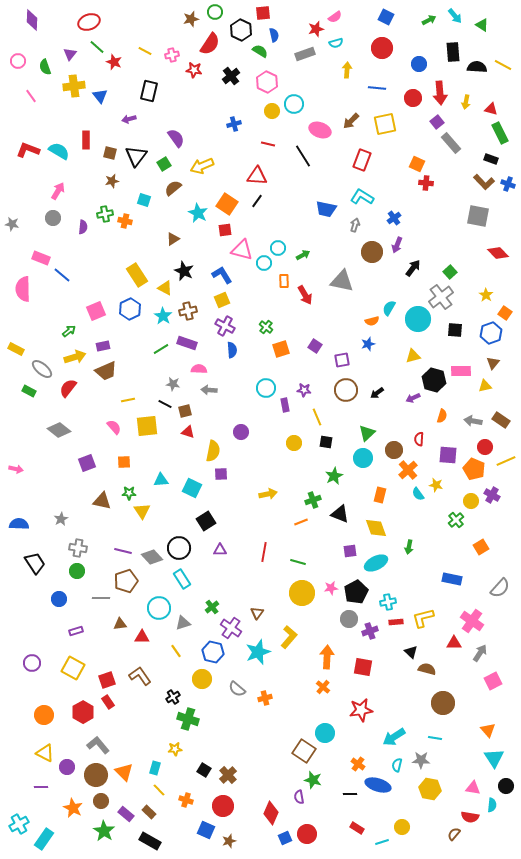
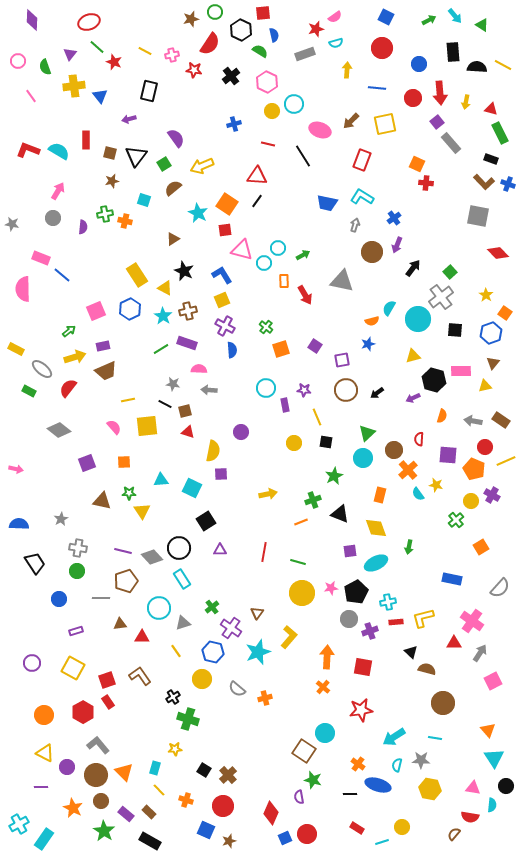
blue trapezoid at (326, 209): moved 1 px right, 6 px up
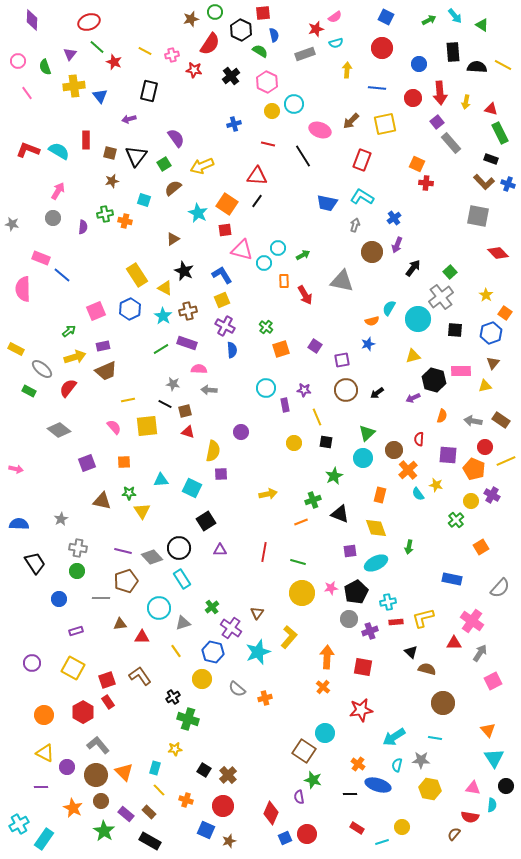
pink line at (31, 96): moved 4 px left, 3 px up
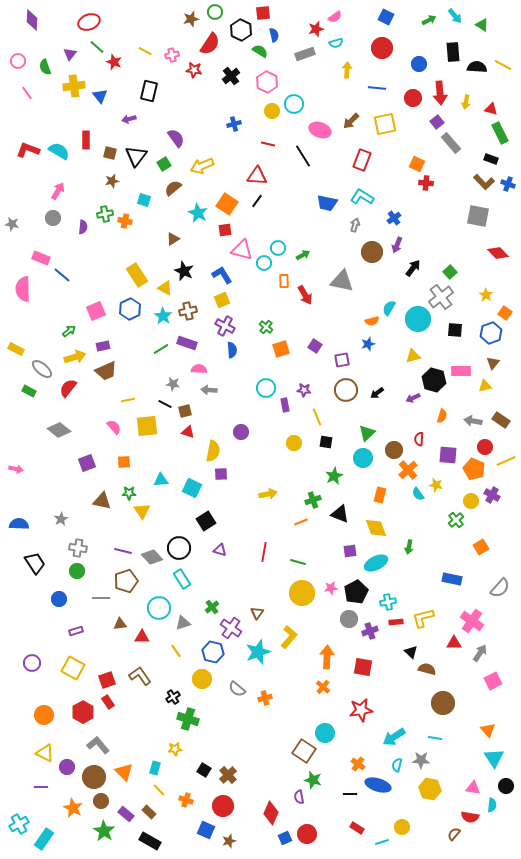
purple triangle at (220, 550): rotated 16 degrees clockwise
brown circle at (96, 775): moved 2 px left, 2 px down
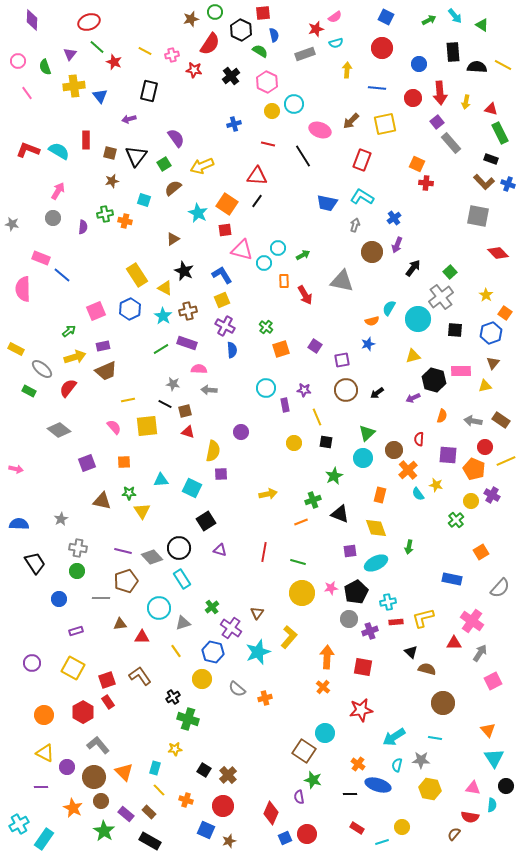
orange square at (481, 547): moved 5 px down
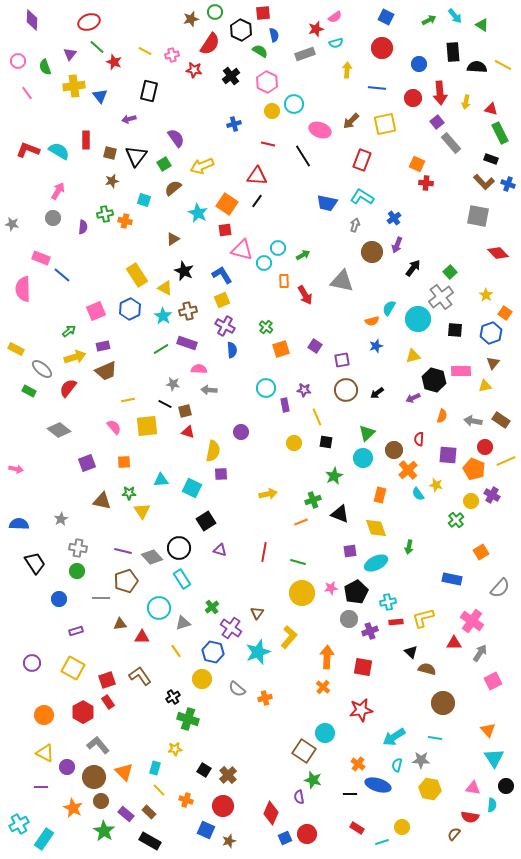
blue star at (368, 344): moved 8 px right, 2 px down
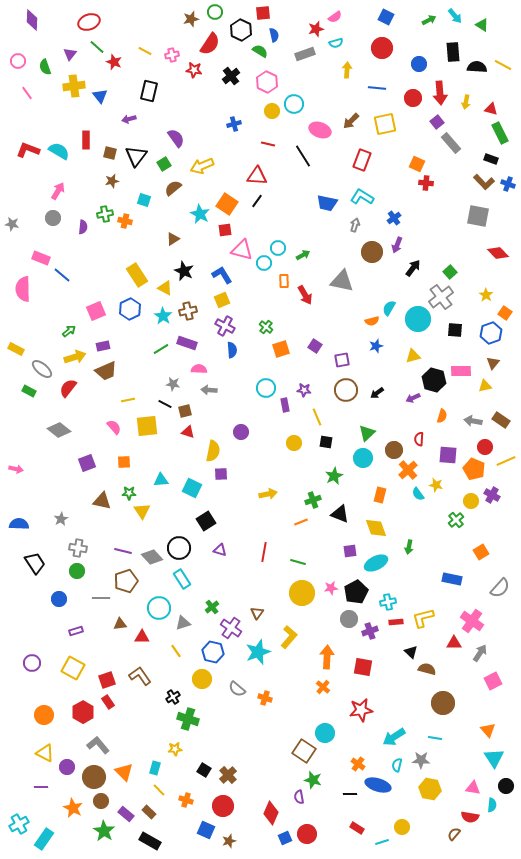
cyan star at (198, 213): moved 2 px right, 1 px down
orange cross at (265, 698): rotated 32 degrees clockwise
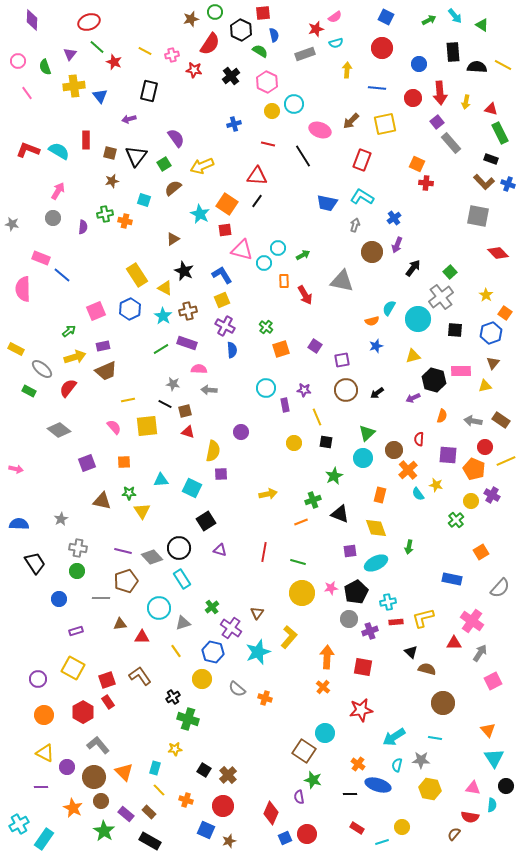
purple circle at (32, 663): moved 6 px right, 16 px down
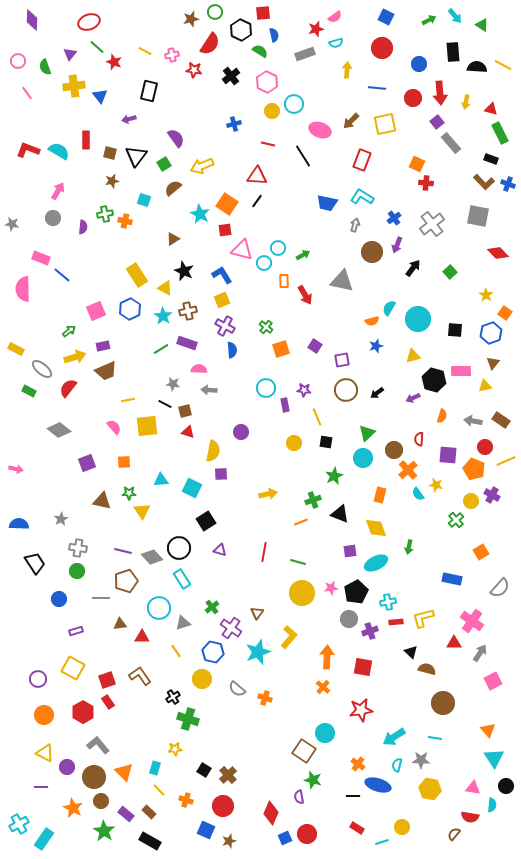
gray cross at (441, 297): moved 9 px left, 73 px up
black line at (350, 794): moved 3 px right, 2 px down
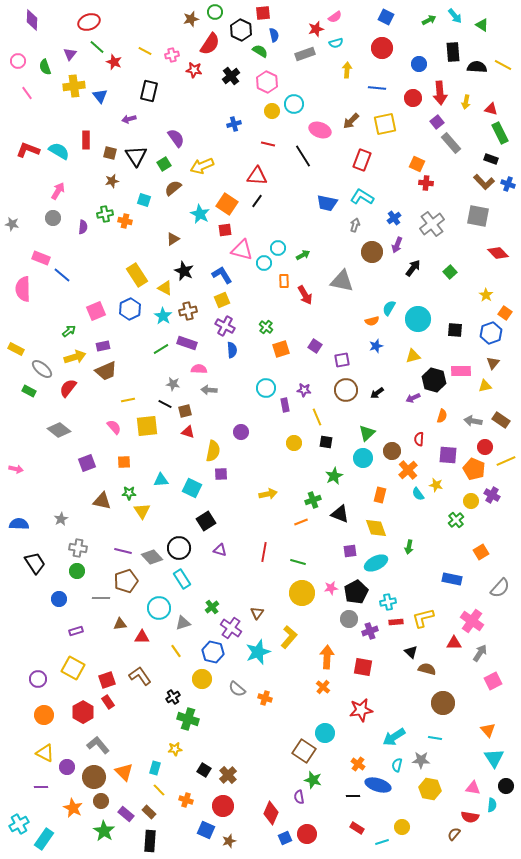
black triangle at (136, 156): rotated 10 degrees counterclockwise
brown circle at (394, 450): moved 2 px left, 1 px down
black rectangle at (150, 841): rotated 65 degrees clockwise
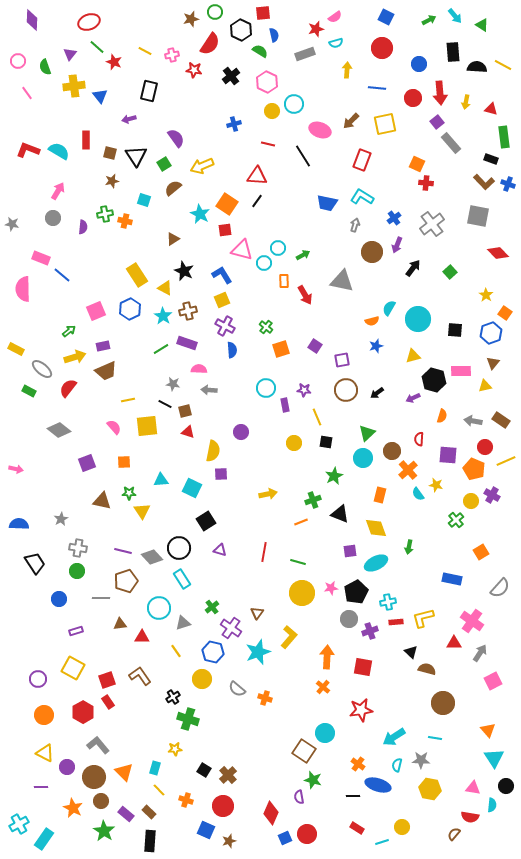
green rectangle at (500, 133): moved 4 px right, 4 px down; rotated 20 degrees clockwise
